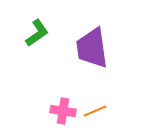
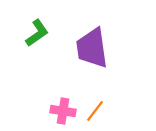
orange line: rotated 30 degrees counterclockwise
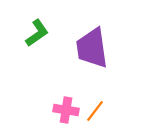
pink cross: moved 3 px right, 1 px up
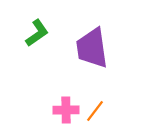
pink cross: rotated 10 degrees counterclockwise
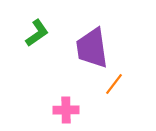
orange line: moved 19 px right, 27 px up
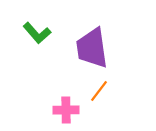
green L-shape: rotated 84 degrees clockwise
orange line: moved 15 px left, 7 px down
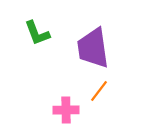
green L-shape: rotated 20 degrees clockwise
purple trapezoid: moved 1 px right
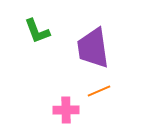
green L-shape: moved 2 px up
orange line: rotated 30 degrees clockwise
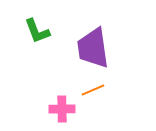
orange line: moved 6 px left, 1 px up
pink cross: moved 4 px left, 1 px up
